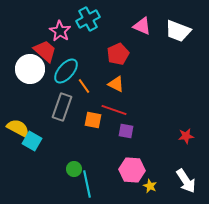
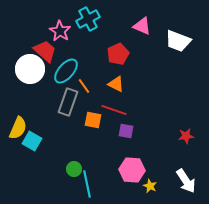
white trapezoid: moved 10 px down
gray rectangle: moved 6 px right, 5 px up
yellow semicircle: rotated 85 degrees clockwise
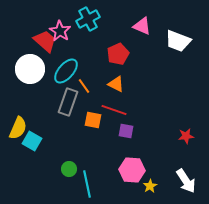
red trapezoid: moved 10 px up
green circle: moved 5 px left
yellow star: rotated 16 degrees clockwise
